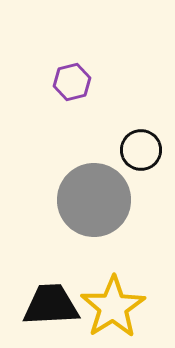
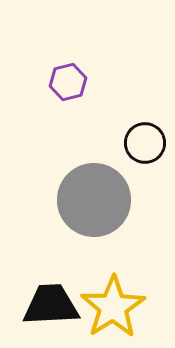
purple hexagon: moved 4 px left
black circle: moved 4 px right, 7 px up
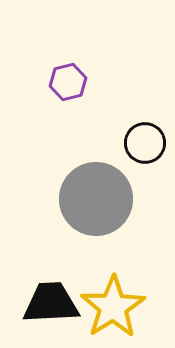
gray circle: moved 2 px right, 1 px up
black trapezoid: moved 2 px up
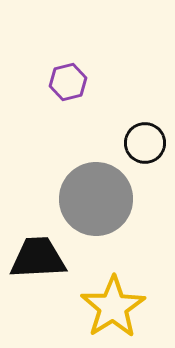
black trapezoid: moved 13 px left, 45 px up
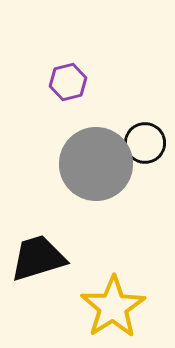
gray circle: moved 35 px up
black trapezoid: rotated 14 degrees counterclockwise
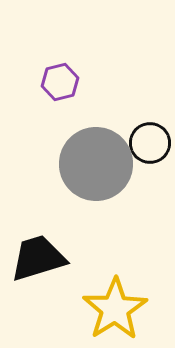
purple hexagon: moved 8 px left
black circle: moved 5 px right
yellow star: moved 2 px right, 2 px down
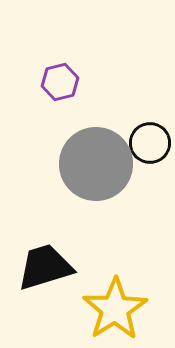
black trapezoid: moved 7 px right, 9 px down
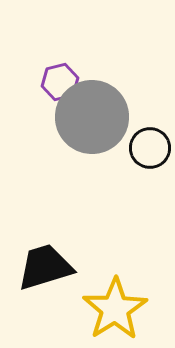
black circle: moved 5 px down
gray circle: moved 4 px left, 47 px up
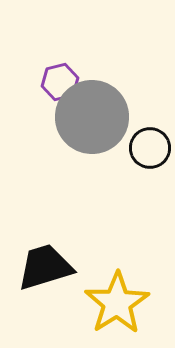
yellow star: moved 2 px right, 6 px up
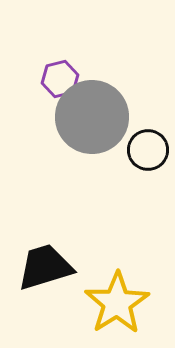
purple hexagon: moved 3 px up
black circle: moved 2 px left, 2 px down
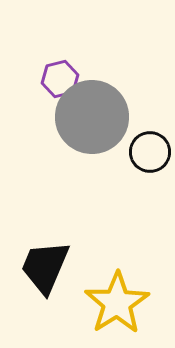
black circle: moved 2 px right, 2 px down
black trapezoid: rotated 50 degrees counterclockwise
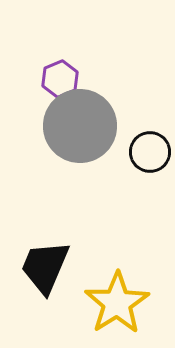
purple hexagon: rotated 9 degrees counterclockwise
gray circle: moved 12 px left, 9 px down
